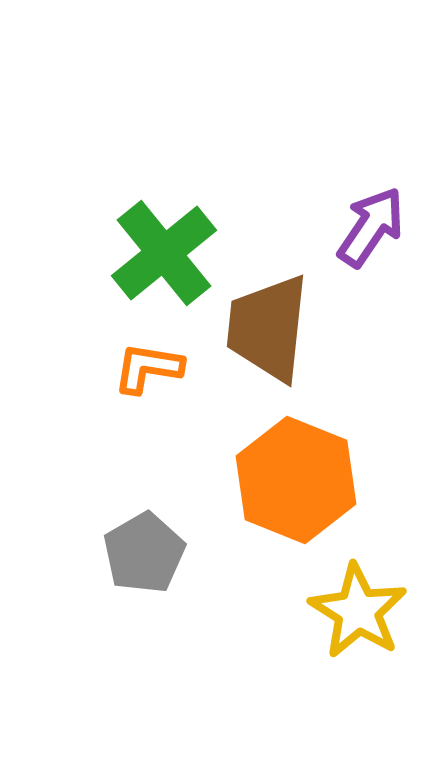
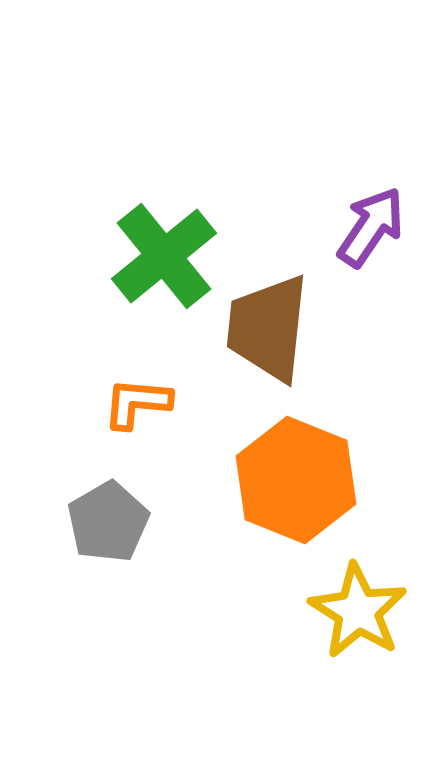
green cross: moved 3 px down
orange L-shape: moved 11 px left, 35 px down; rotated 4 degrees counterclockwise
gray pentagon: moved 36 px left, 31 px up
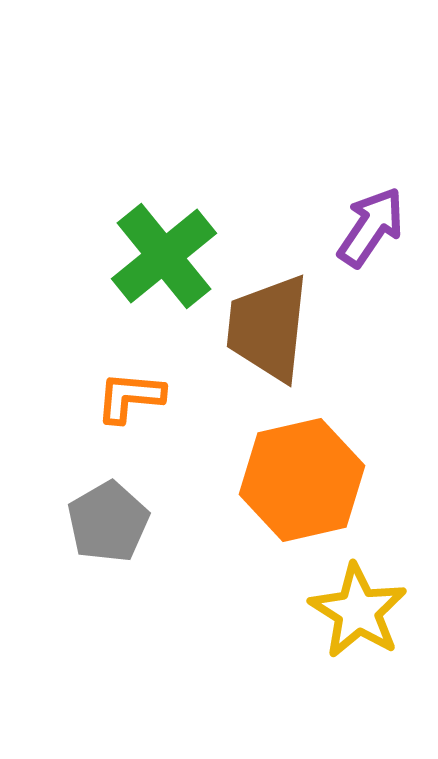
orange L-shape: moved 7 px left, 6 px up
orange hexagon: moved 6 px right; rotated 25 degrees clockwise
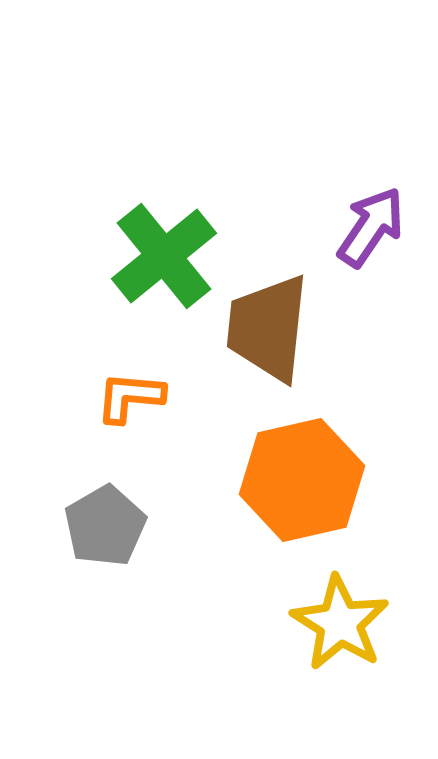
gray pentagon: moved 3 px left, 4 px down
yellow star: moved 18 px left, 12 px down
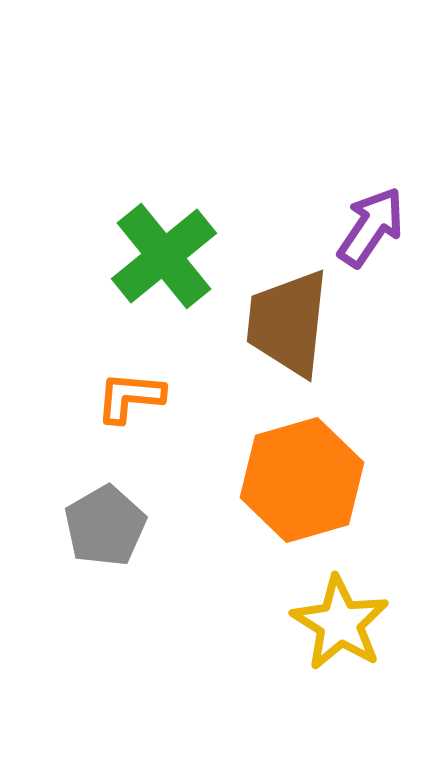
brown trapezoid: moved 20 px right, 5 px up
orange hexagon: rotated 3 degrees counterclockwise
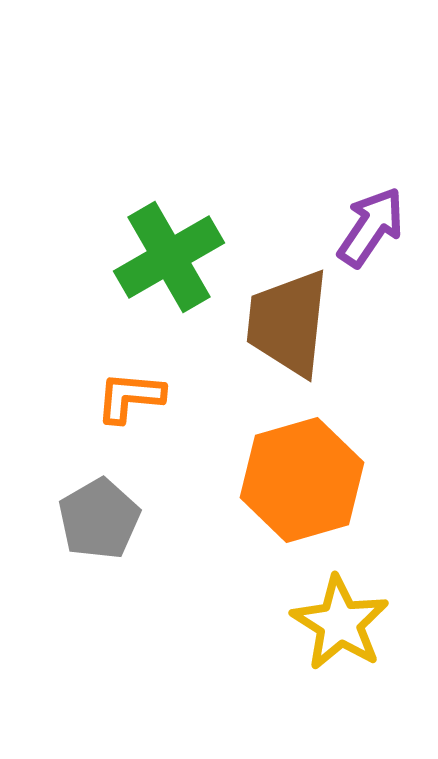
green cross: moved 5 px right, 1 px down; rotated 9 degrees clockwise
gray pentagon: moved 6 px left, 7 px up
